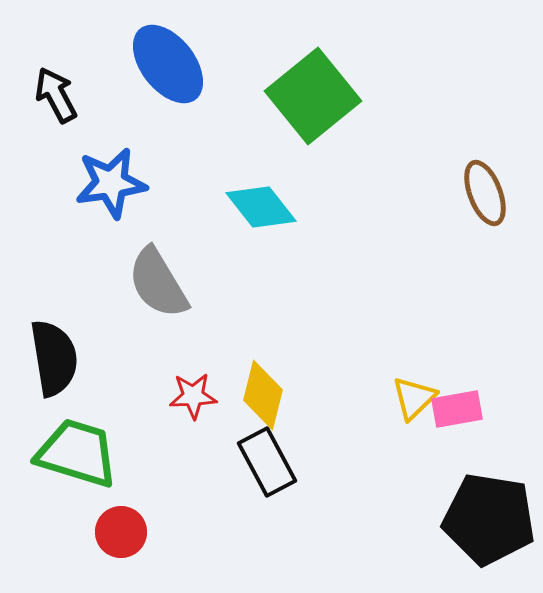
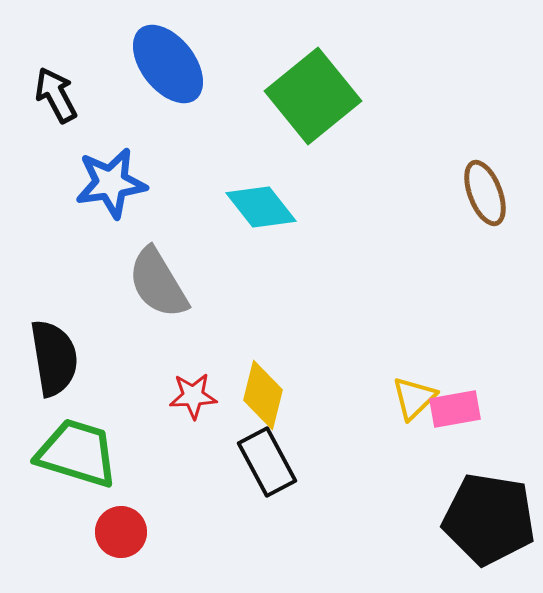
pink rectangle: moved 2 px left
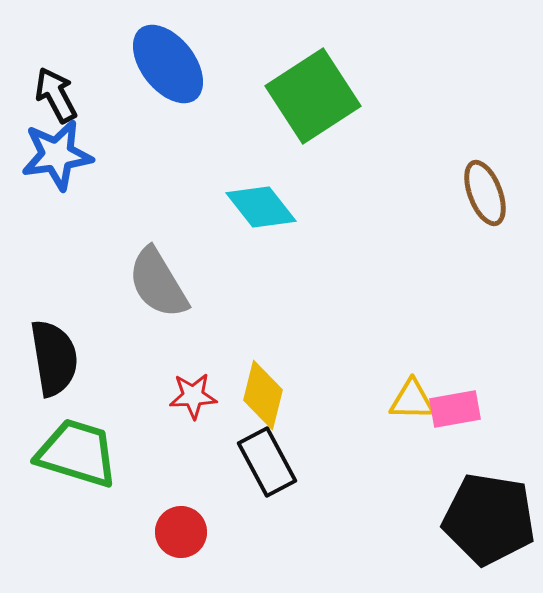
green square: rotated 6 degrees clockwise
blue star: moved 54 px left, 28 px up
yellow triangle: moved 2 px left, 2 px down; rotated 45 degrees clockwise
red circle: moved 60 px right
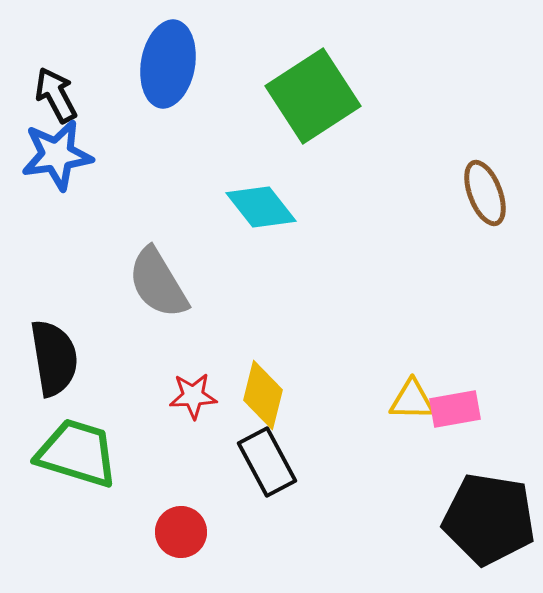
blue ellipse: rotated 48 degrees clockwise
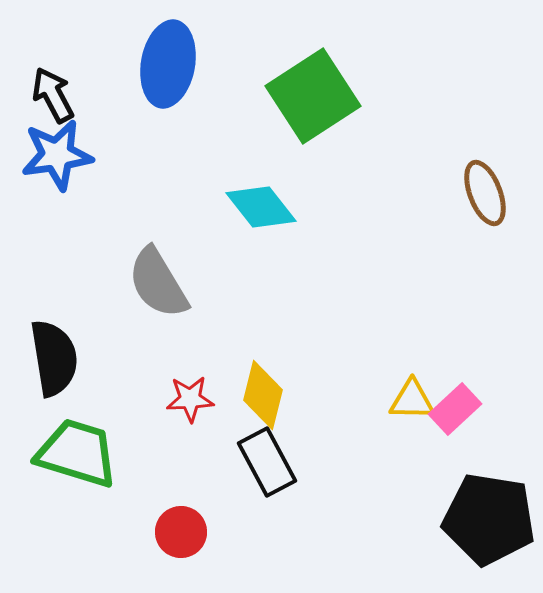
black arrow: moved 3 px left
red star: moved 3 px left, 3 px down
pink rectangle: rotated 33 degrees counterclockwise
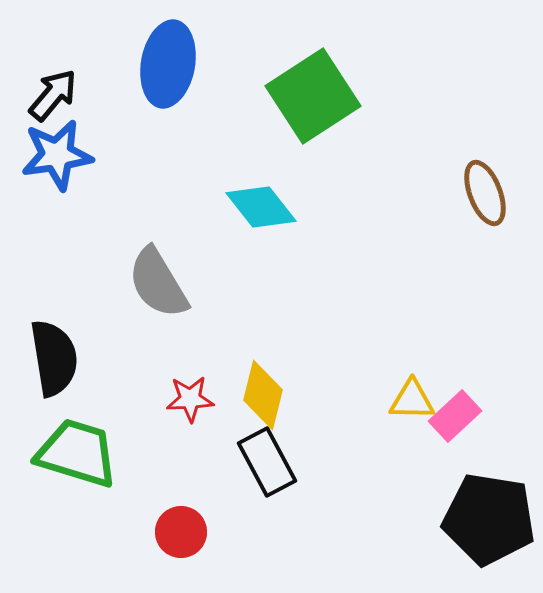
black arrow: rotated 68 degrees clockwise
pink rectangle: moved 7 px down
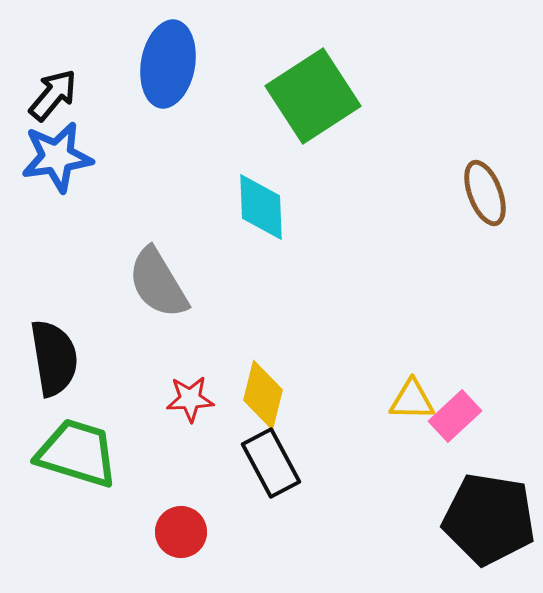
blue star: moved 2 px down
cyan diamond: rotated 36 degrees clockwise
black rectangle: moved 4 px right, 1 px down
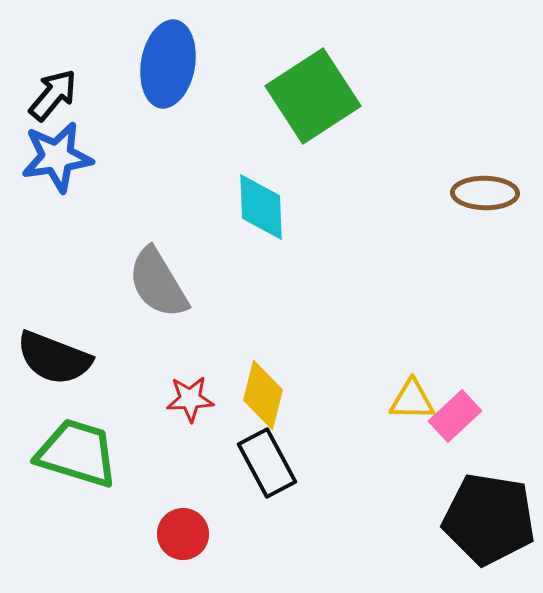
brown ellipse: rotated 68 degrees counterclockwise
black semicircle: rotated 120 degrees clockwise
black rectangle: moved 4 px left
red circle: moved 2 px right, 2 px down
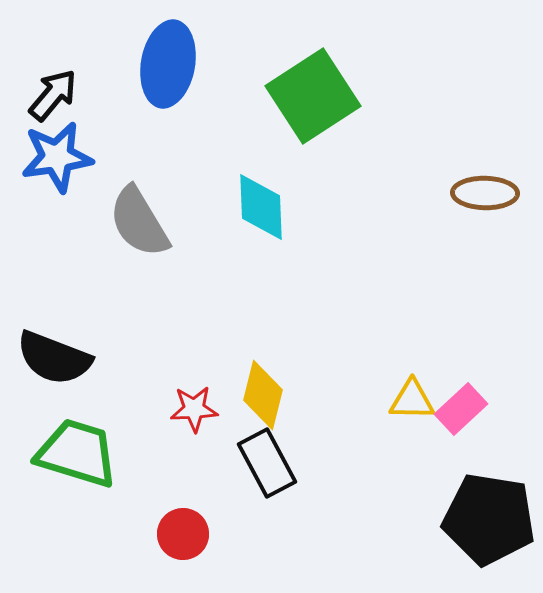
gray semicircle: moved 19 px left, 61 px up
red star: moved 4 px right, 10 px down
pink rectangle: moved 6 px right, 7 px up
